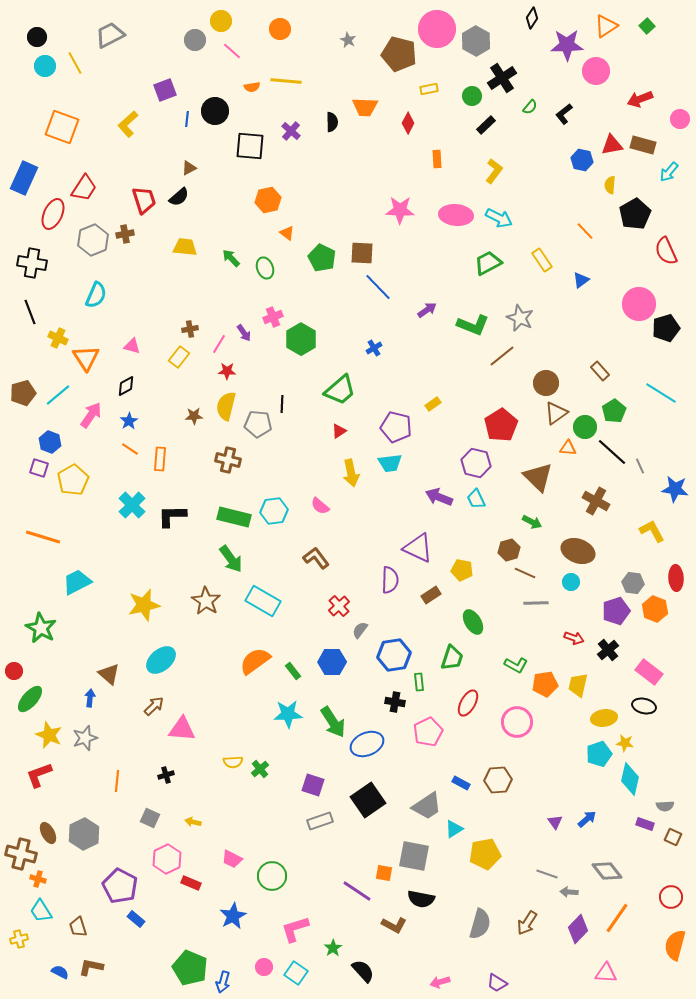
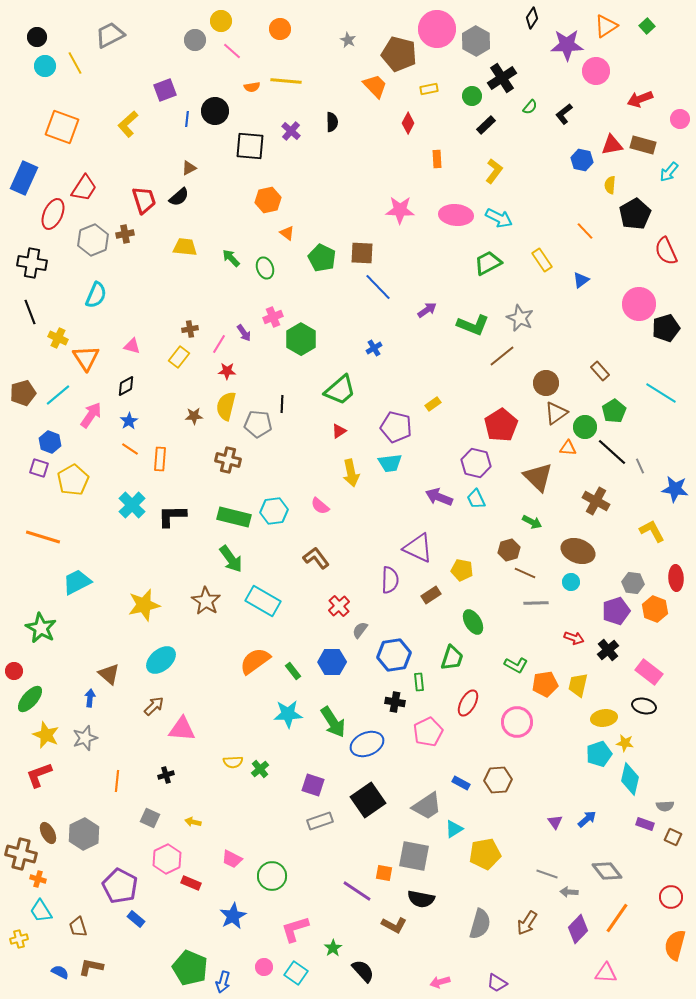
orange trapezoid at (365, 107): moved 10 px right, 21 px up; rotated 136 degrees counterclockwise
yellow star at (49, 735): moved 3 px left
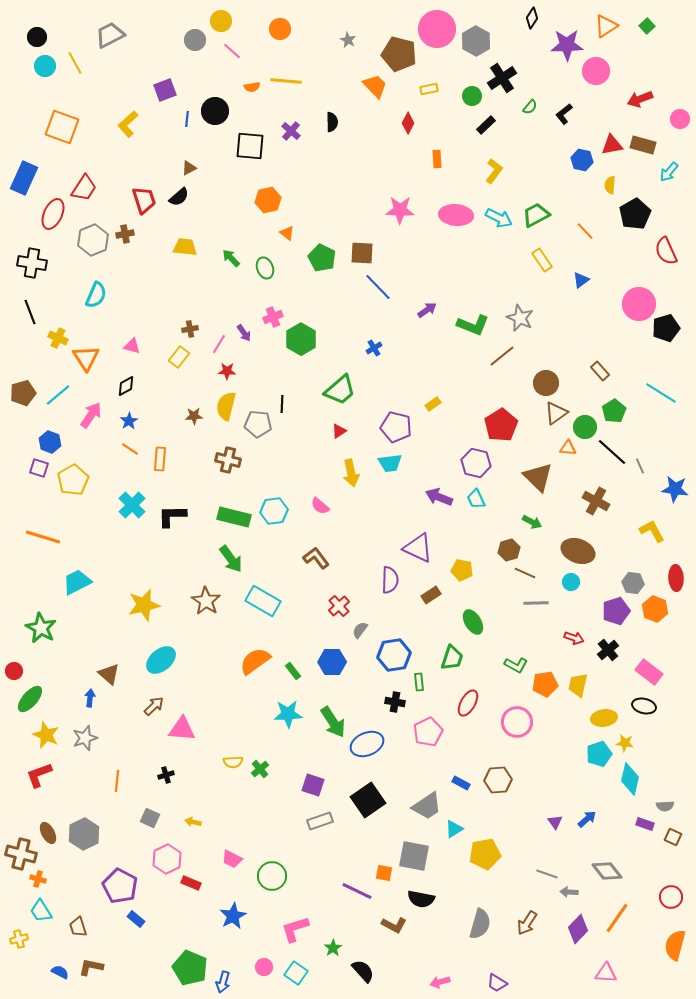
green trapezoid at (488, 263): moved 48 px right, 48 px up
purple line at (357, 891): rotated 8 degrees counterclockwise
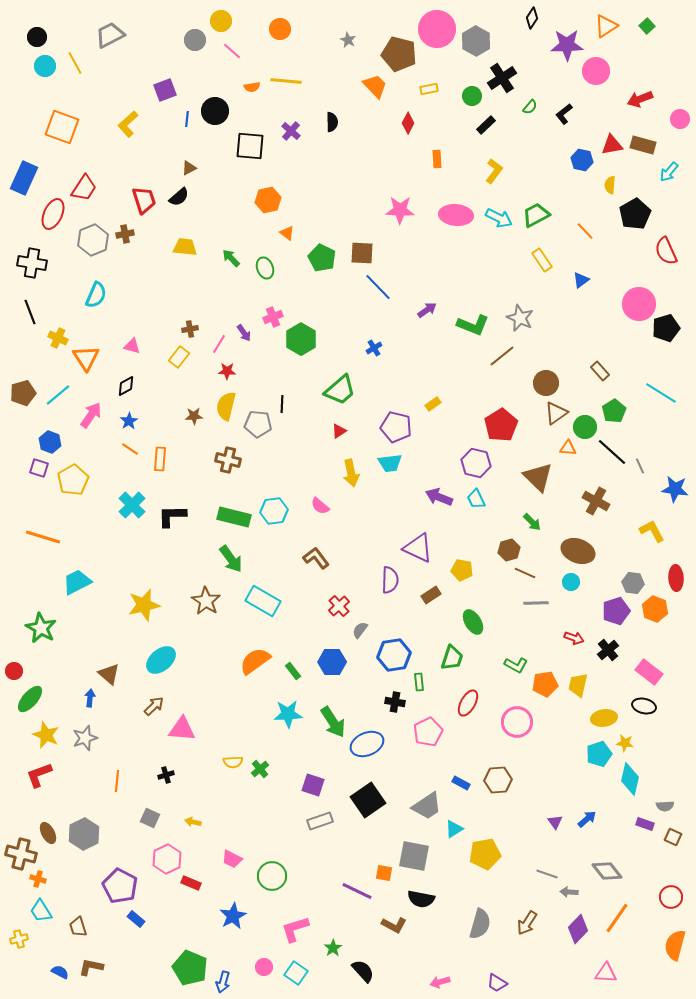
green arrow at (532, 522): rotated 18 degrees clockwise
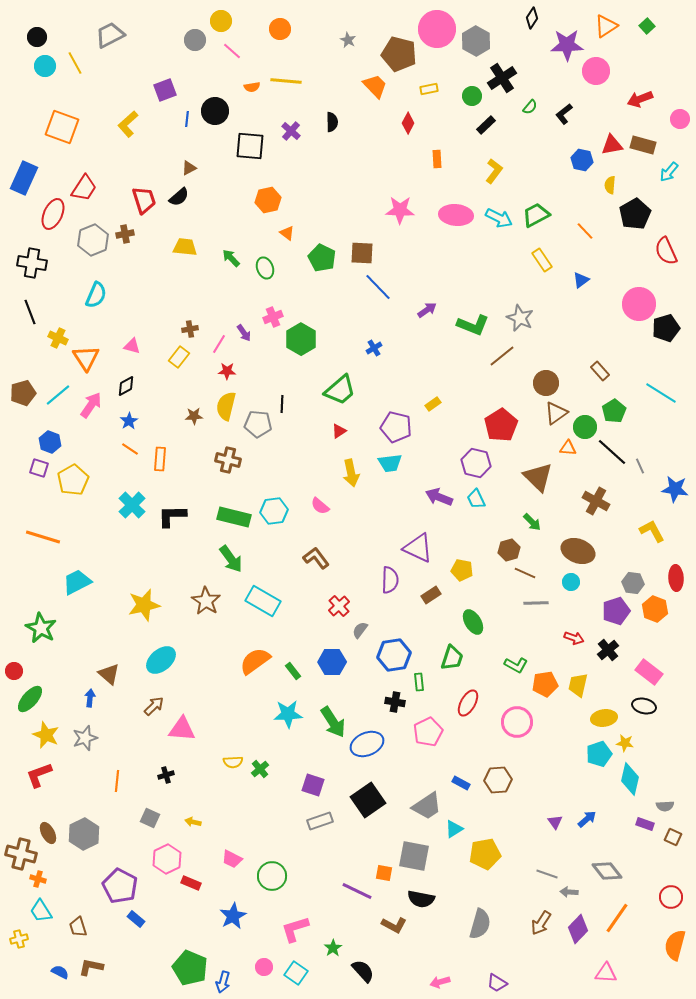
pink arrow at (91, 415): moved 10 px up
brown arrow at (527, 923): moved 14 px right
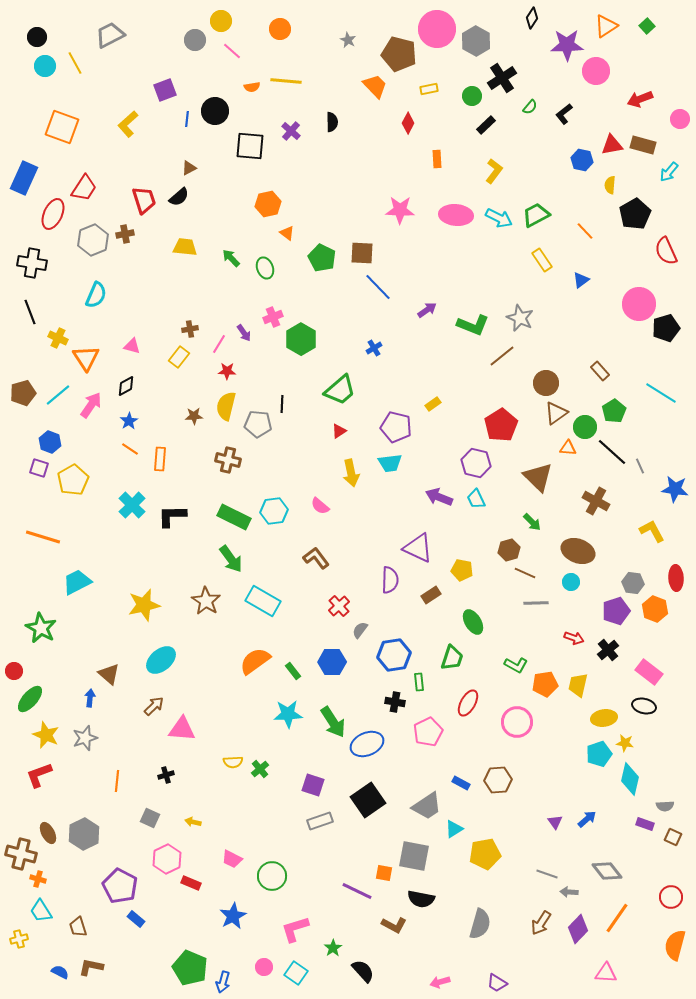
orange hexagon at (268, 200): moved 4 px down
green rectangle at (234, 517): rotated 12 degrees clockwise
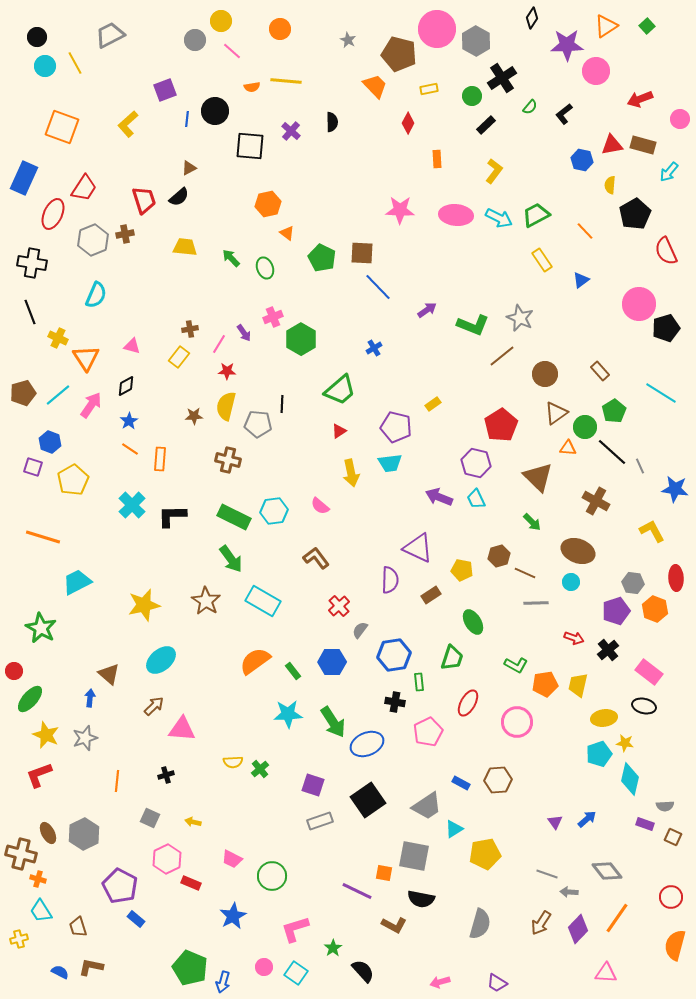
brown circle at (546, 383): moved 1 px left, 9 px up
purple square at (39, 468): moved 6 px left, 1 px up
brown hexagon at (509, 550): moved 10 px left, 6 px down
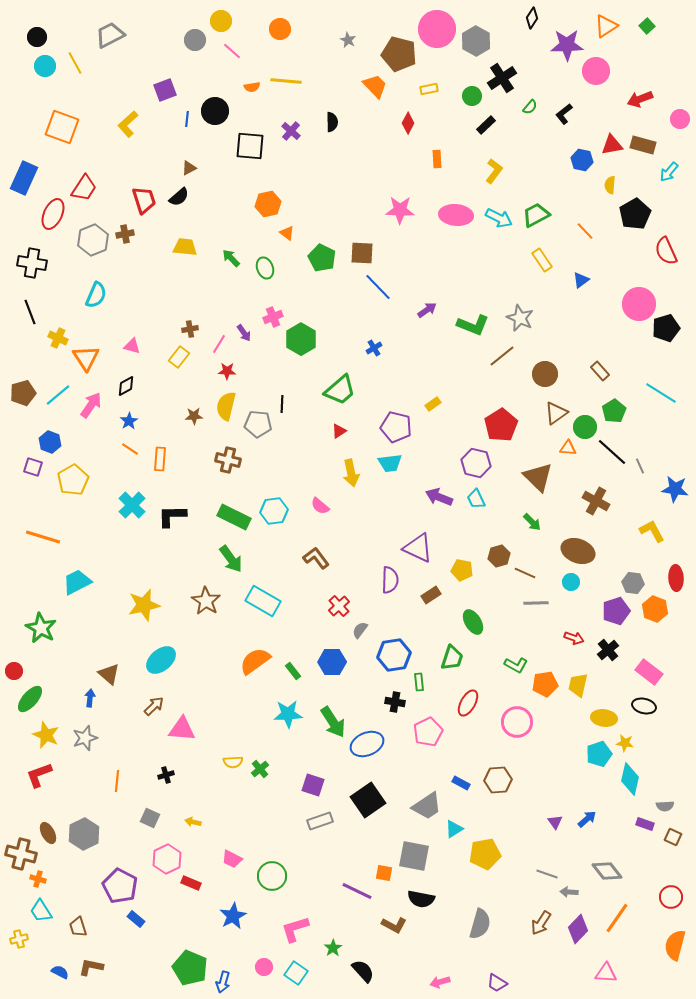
yellow ellipse at (604, 718): rotated 15 degrees clockwise
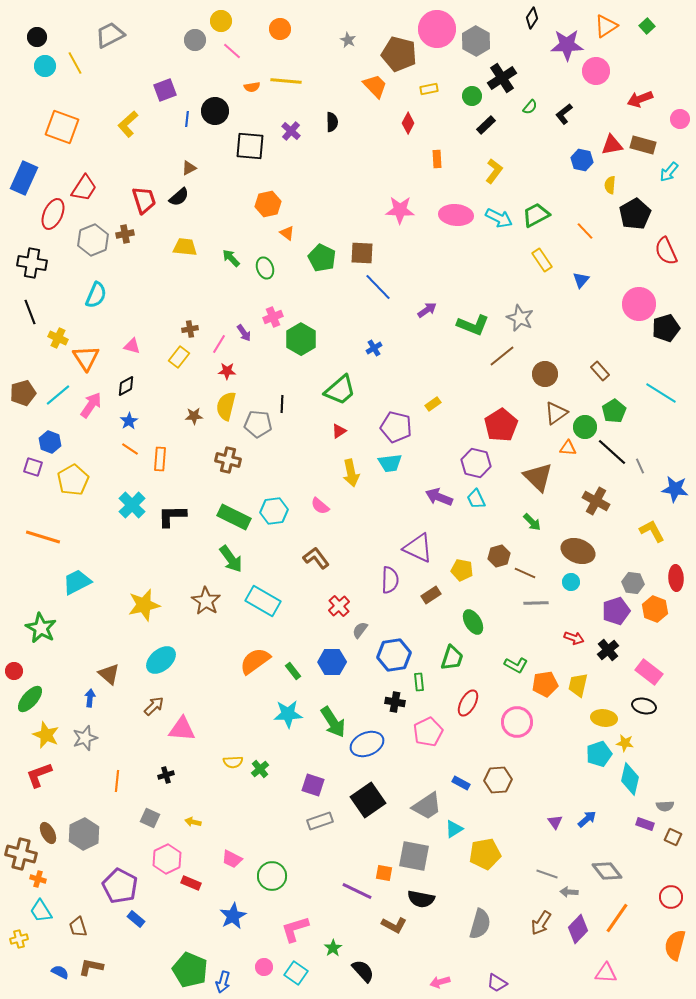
blue triangle at (581, 280): rotated 12 degrees counterclockwise
green pentagon at (190, 968): moved 2 px down
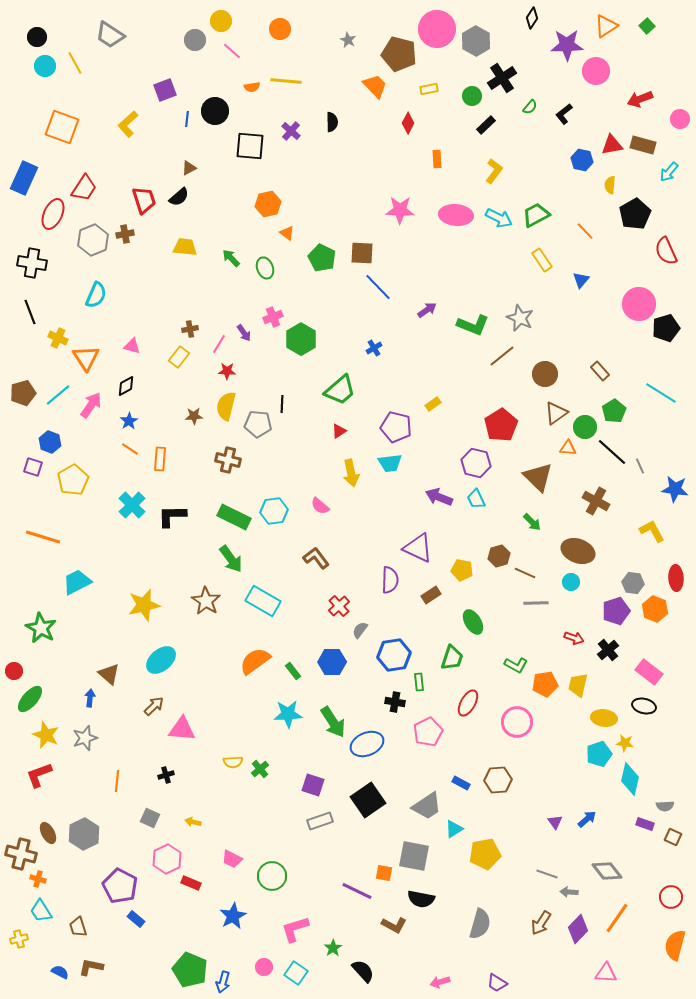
gray trapezoid at (110, 35): rotated 120 degrees counterclockwise
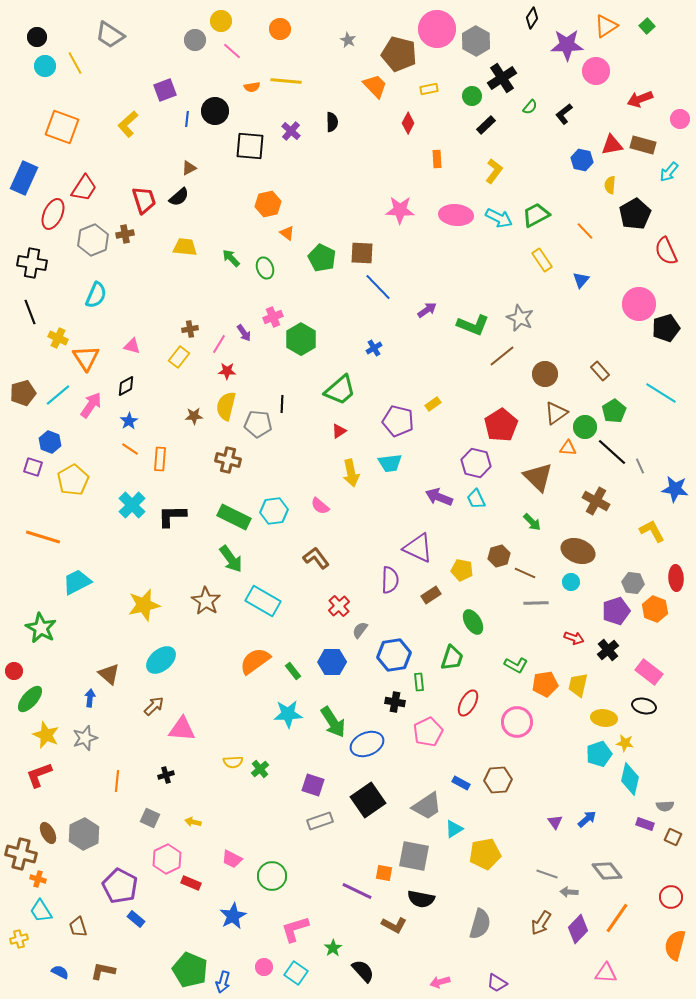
purple pentagon at (396, 427): moved 2 px right, 6 px up
brown L-shape at (91, 967): moved 12 px right, 4 px down
